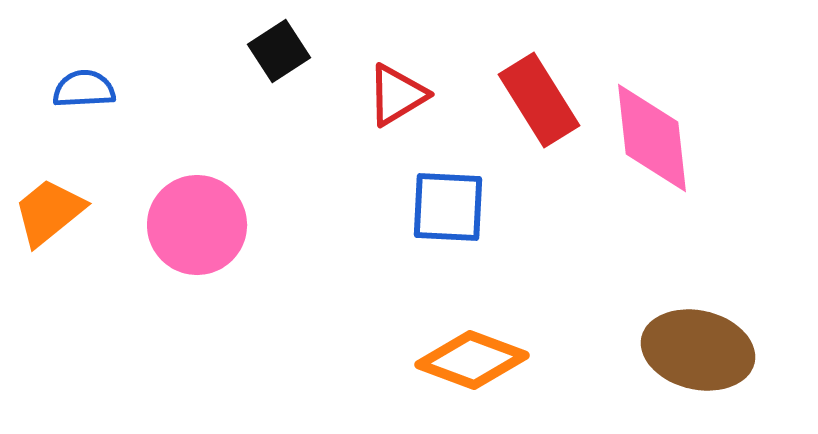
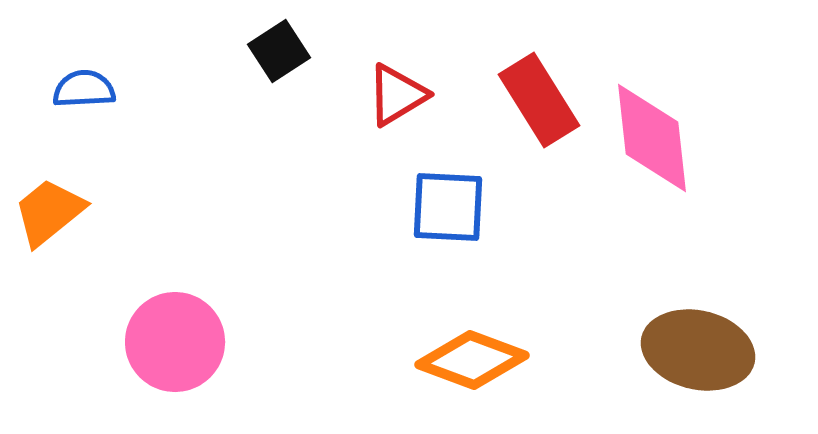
pink circle: moved 22 px left, 117 px down
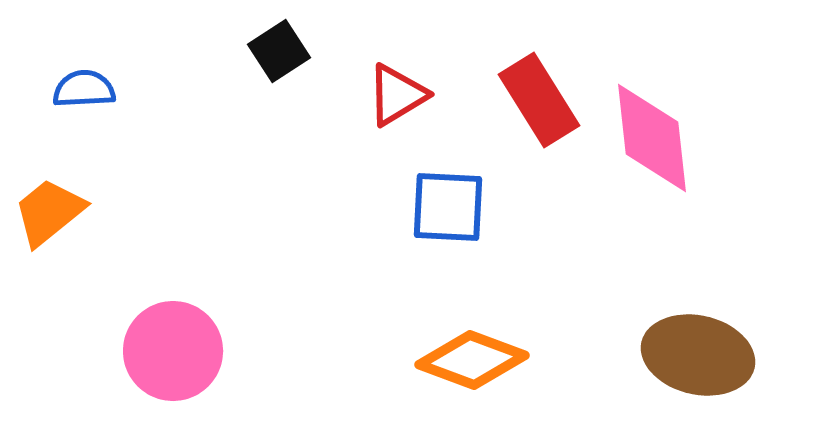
pink circle: moved 2 px left, 9 px down
brown ellipse: moved 5 px down
